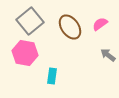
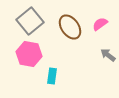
pink hexagon: moved 4 px right, 1 px down
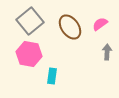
gray arrow: moved 1 px left, 3 px up; rotated 56 degrees clockwise
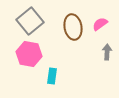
brown ellipse: moved 3 px right; rotated 25 degrees clockwise
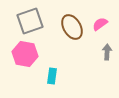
gray square: rotated 20 degrees clockwise
brown ellipse: moved 1 px left; rotated 20 degrees counterclockwise
pink hexagon: moved 4 px left
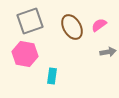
pink semicircle: moved 1 px left, 1 px down
gray arrow: moved 1 px right; rotated 77 degrees clockwise
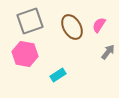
pink semicircle: rotated 21 degrees counterclockwise
gray arrow: rotated 42 degrees counterclockwise
cyan rectangle: moved 6 px right, 1 px up; rotated 49 degrees clockwise
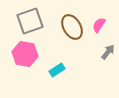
cyan rectangle: moved 1 px left, 5 px up
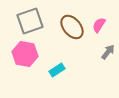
brown ellipse: rotated 10 degrees counterclockwise
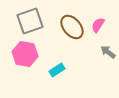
pink semicircle: moved 1 px left
gray arrow: rotated 91 degrees counterclockwise
